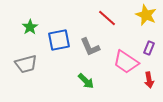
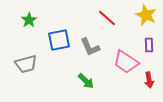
green star: moved 1 px left, 7 px up
purple rectangle: moved 3 px up; rotated 24 degrees counterclockwise
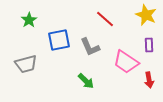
red line: moved 2 px left, 1 px down
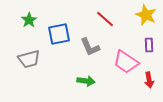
blue square: moved 6 px up
gray trapezoid: moved 3 px right, 5 px up
green arrow: rotated 36 degrees counterclockwise
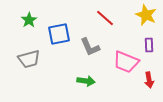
red line: moved 1 px up
pink trapezoid: rotated 12 degrees counterclockwise
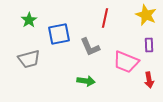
red line: rotated 60 degrees clockwise
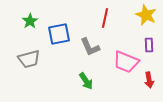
green star: moved 1 px right, 1 px down
green arrow: rotated 48 degrees clockwise
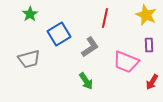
green star: moved 7 px up
blue square: rotated 20 degrees counterclockwise
gray L-shape: rotated 100 degrees counterclockwise
red arrow: moved 3 px right, 2 px down; rotated 42 degrees clockwise
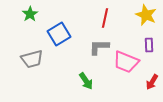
gray L-shape: moved 9 px right; rotated 145 degrees counterclockwise
gray trapezoid: moved 3 px right
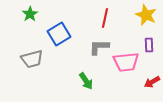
pink trapezoid: rotated 28 degrees counterclockwise
red arrow: rotated 28 degrees clockwise
